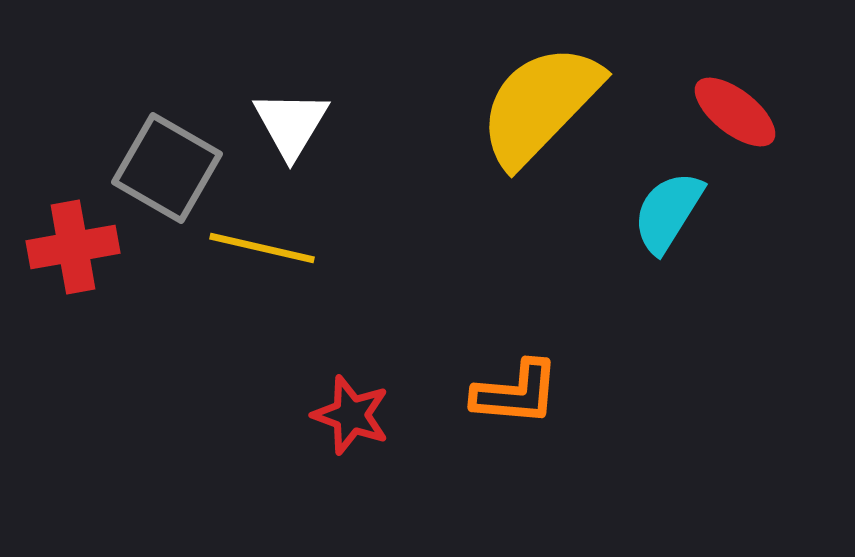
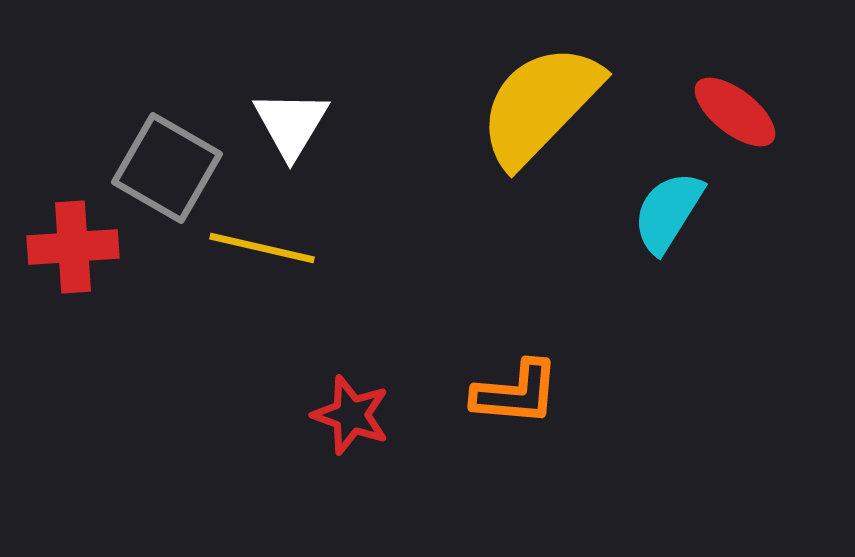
red cross: rotated 6 degrees clockwise
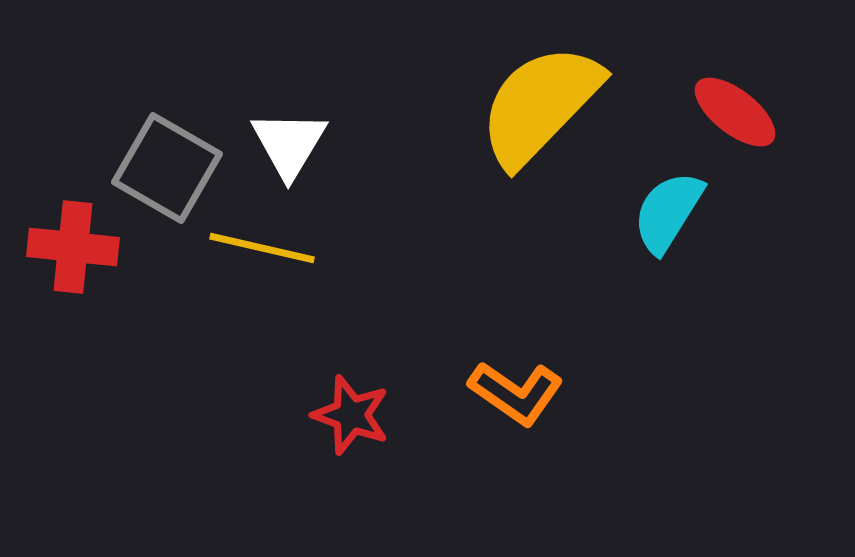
white triangle: moved 2 px left, 20 px down
red cross: rotated 10 degrees clockwise
orange L-shape: rotated 30 degrees clockwise
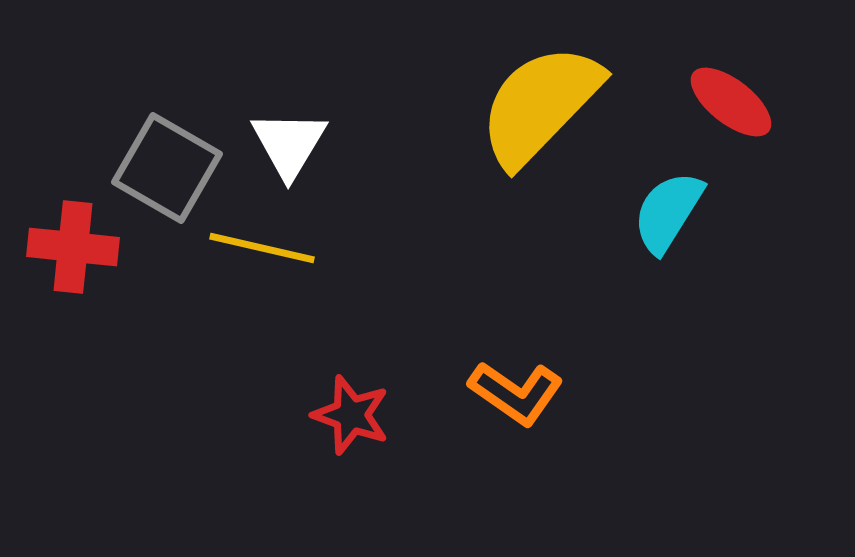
red ellipse: moved 4 px left, 10 px up
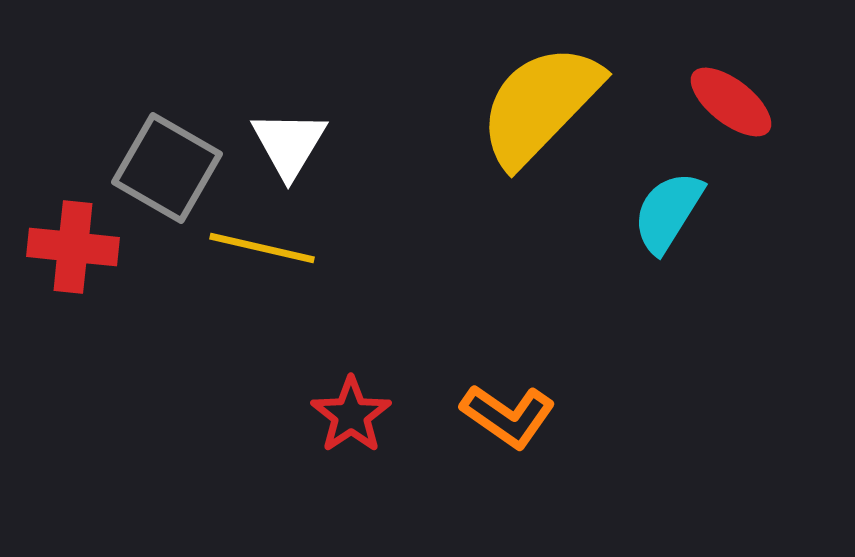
orange L-shape: moved 8 px left, 23 px down
red star: rotated 18 degrees clockwise
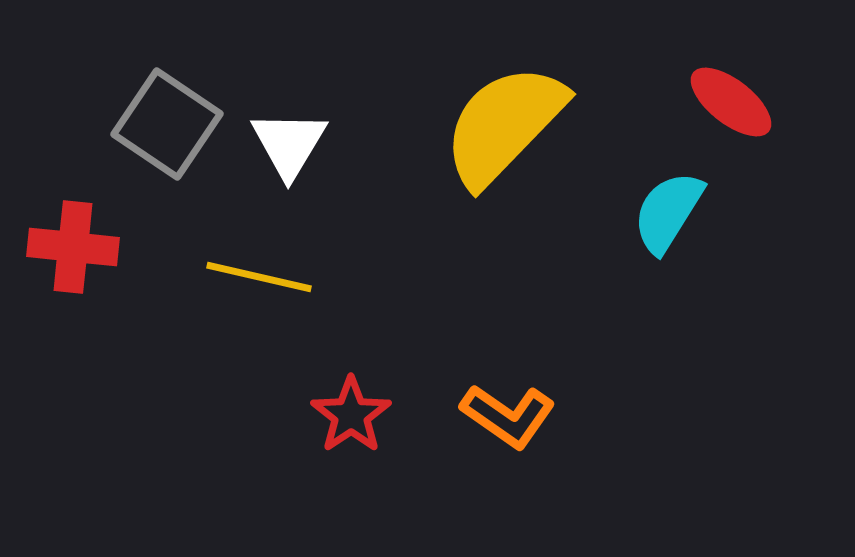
yellow semicircle: moved 36 px left, 20 px down
gray square: moved 44 px up; rotated 4 degrees clockwise
yellow line: moved 3 px left, 29 px down
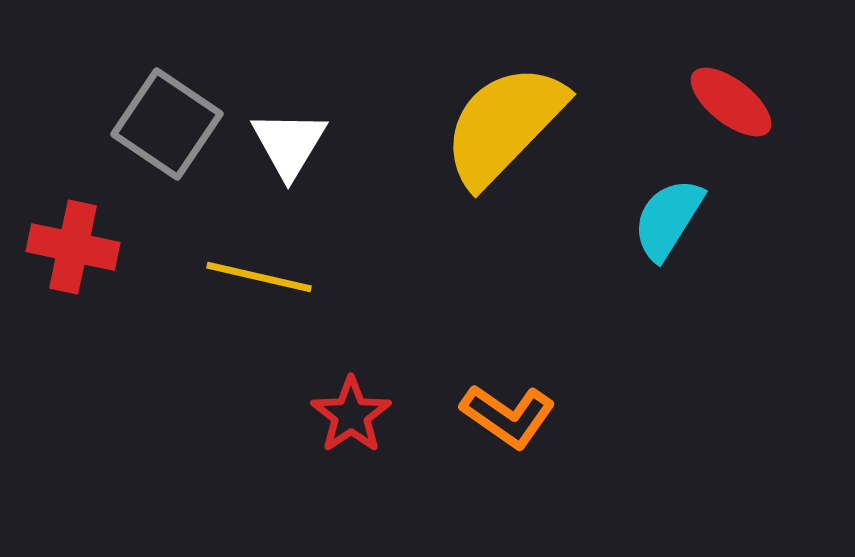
cyan semicircle: moved 7 px down
red cross: rotated 6 degrees clockwise
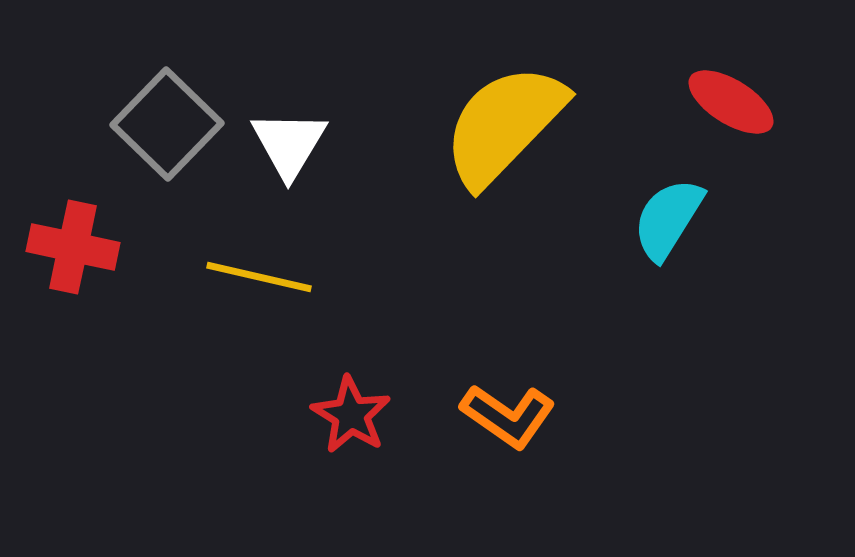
red ellipse: rotated 6 degrees counterclockwise
gray square: rotated 10 degrees clockwise
red star: rotated 6 degrees counterclockwise
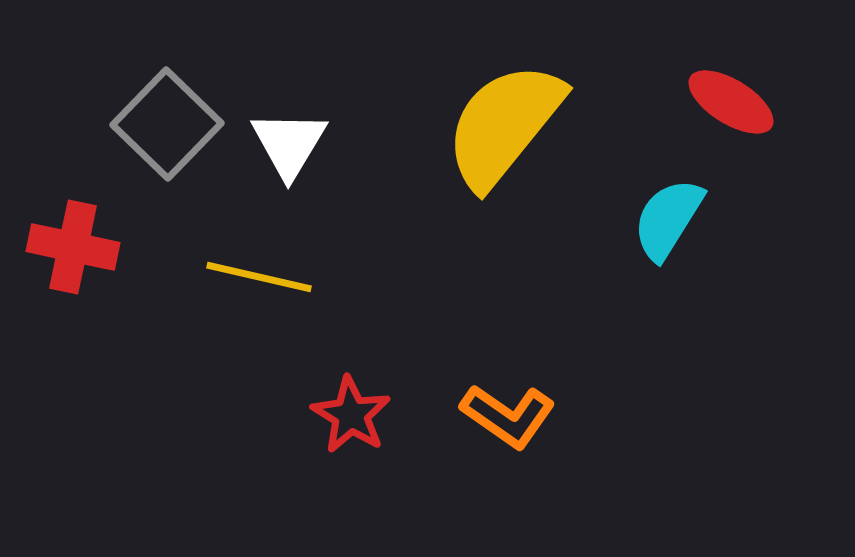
yellow semicircle: rotated 5 degrees counterclockwise
